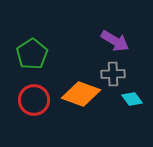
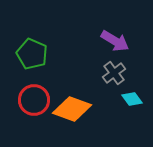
green pentagon: rotated 16 degrees counterclockwise
gray cross: moved 1 px right, 1 px up; rotated 35 degrees counterclockwise
orange diamond: moved 9 px left, 15 px down
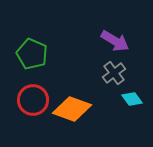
red circle: moved 1 px left
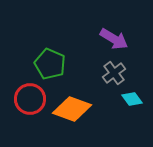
purple arrow: moved 1 px left, 2 px up
green pentagon: moved 18 px right, 10 px down
red circle: moved 3 px left, 1 px up
